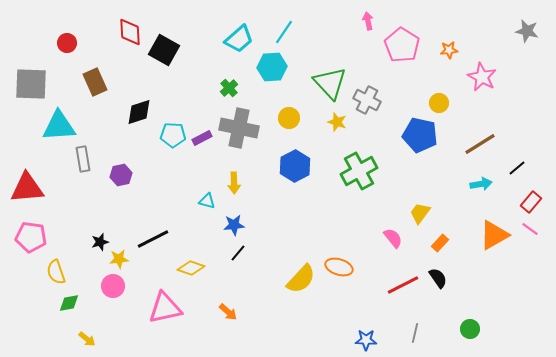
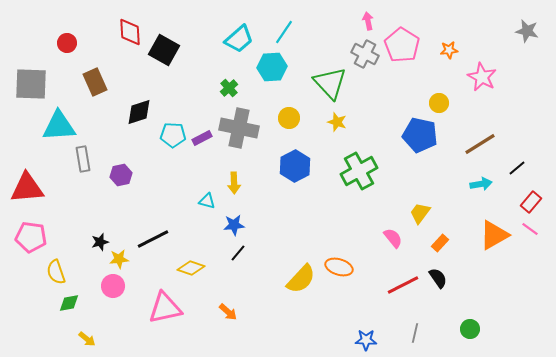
gray cross at (367, 100): moved 2 px left, 46 px up
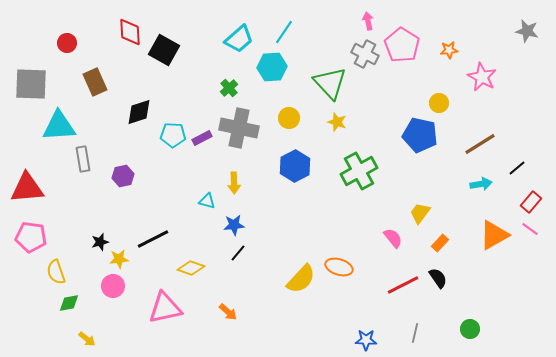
purple hexagon at (121, 175): moved 2 px right, 1 px down
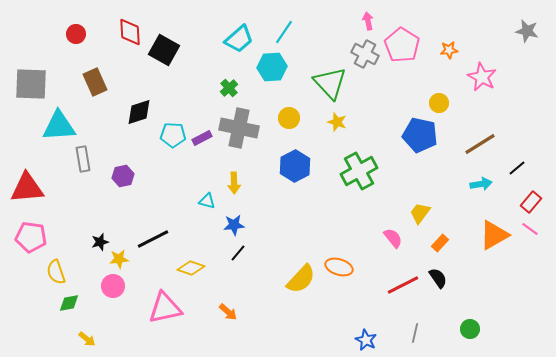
red circle at (67, 43): moved 9 px right, 9 px up
blue star at (366, 340): rotated 25 degrees clockwise
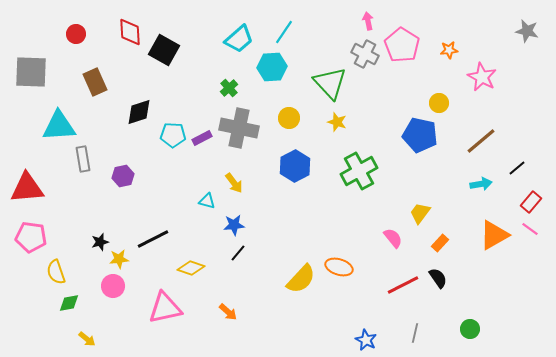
gray square at (31, 84): moved 12 px up
brown line at (480, 144): moved 1 px right, 3 px up; rotated 8 degrees counterclockwise
yellow arrow at (234, 183): rotated 35 degrees counterclockwise
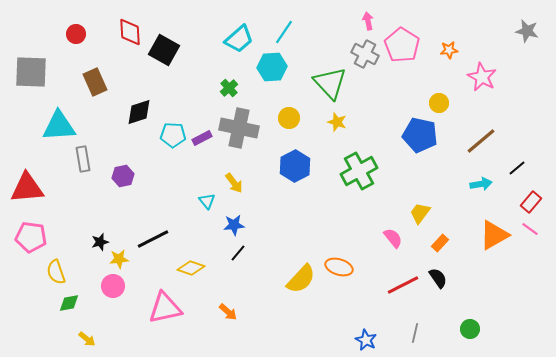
cyan triangle at (207, 201): rotated 36 degrees clockwise
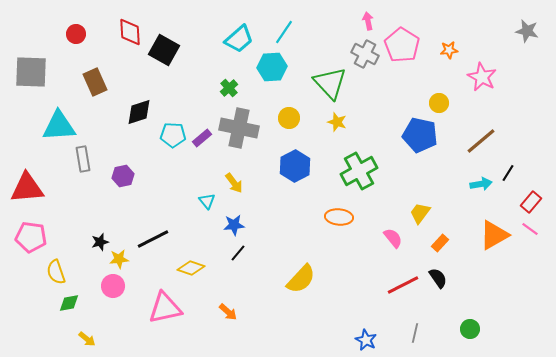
purple rectangle at (202, 138): rotated 12 degrees counterclockwise
black line at (517, 168): moved 9 px left, 5 px down; rotated 18 degrees counterclockwise
orange ellipse at (339, 267): moved 50 px up; rotated 12 degrees counterclockwise
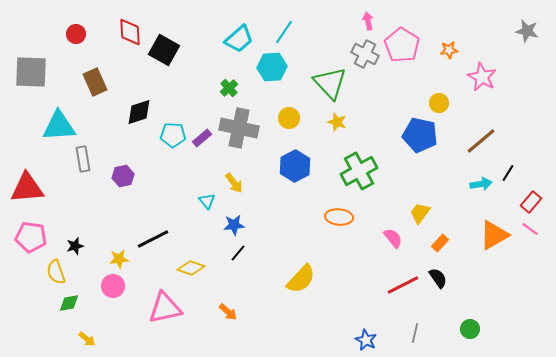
black star at (100, 242): moved 25 px left, 4 px down
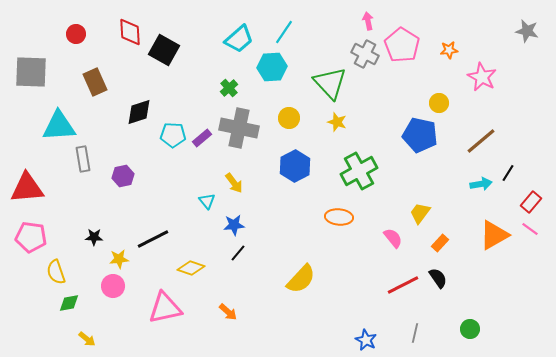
black star at (75, 246): moved 19 px right, 9 px up; rotated 18 degrees clockwise
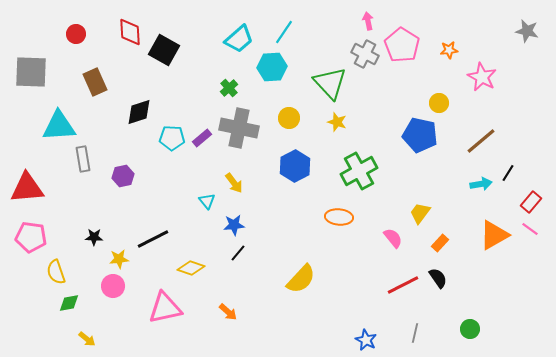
cyan pentagon at (173, 135): moved 1 px left, 3 px down
